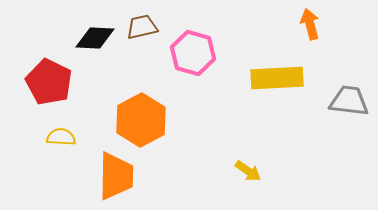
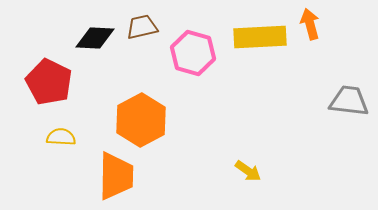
yellow rectangle: moved 17 px left, 41 px up
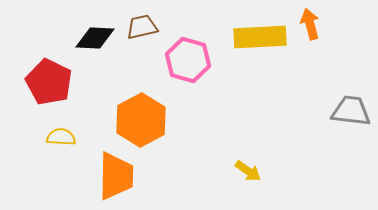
pink hexagon: moved 5 px left, 7 px down
gray trapezoid: moved 2 px right, 10 px down
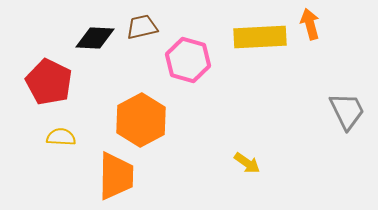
gray trapezoid: moved 4 px left; rotated 57 degrees clockwise
yellow arrow: moved 1 px left, 8 px up
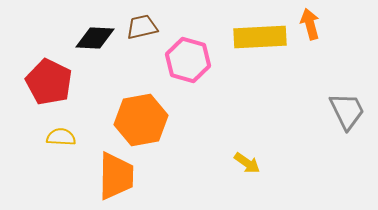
orange hexagon: rotated 18 degrees clockwise
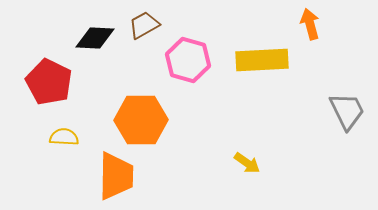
brown trapezoid: moved 2 px right, 2 px up; rotated 16 degrees counterclockwise
yellow rectangle: moved 2 px right, 23 px down
orange hexagon: rotated 9 degrees clockwise
yellow semicircle: moved 3 px right
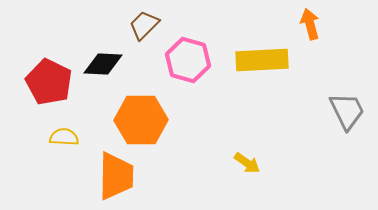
brown trapezoid: rotated 16 degrees counterclockwise
black diamond: moved 8 px right, 26 px down
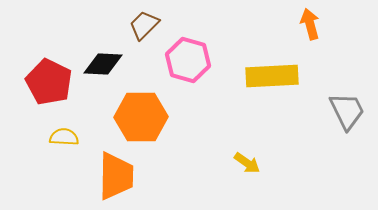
yellow rectangle: moved 10 px right, 16 px down
orange hexagon: moved 3 px up
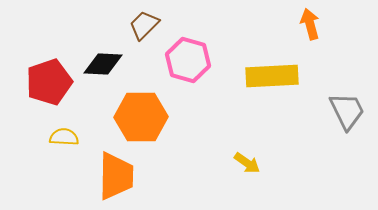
red pentagon: rotated 27 degrees clockwise
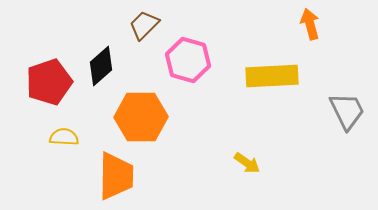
black diamond: moved 2 px left, 2 px down; rotated 45 degrees counterclockwise
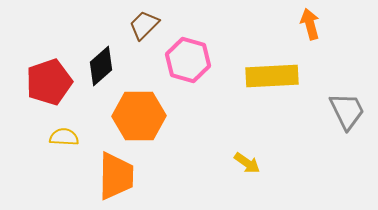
orange hexagon: moved 2 px left, 1 px up
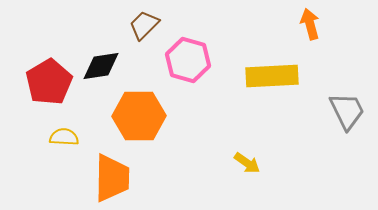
black diamond: rotated 33 degrees clockwise
red pentagon: rotated 12 degrees counterclockwise
orange trapezoid: moved 4 px left, 2 px down
